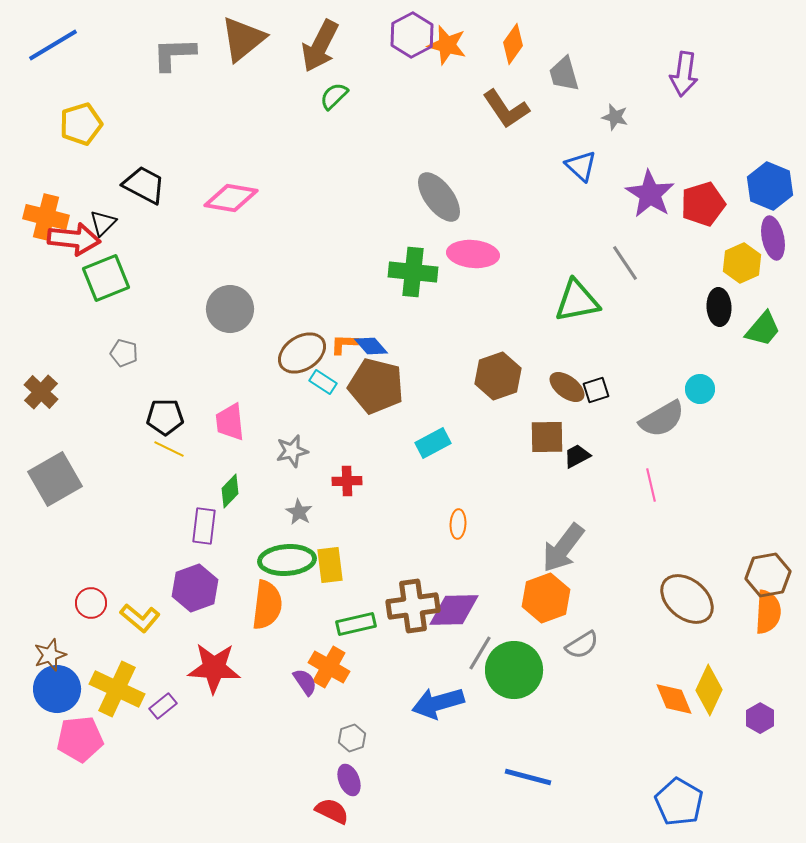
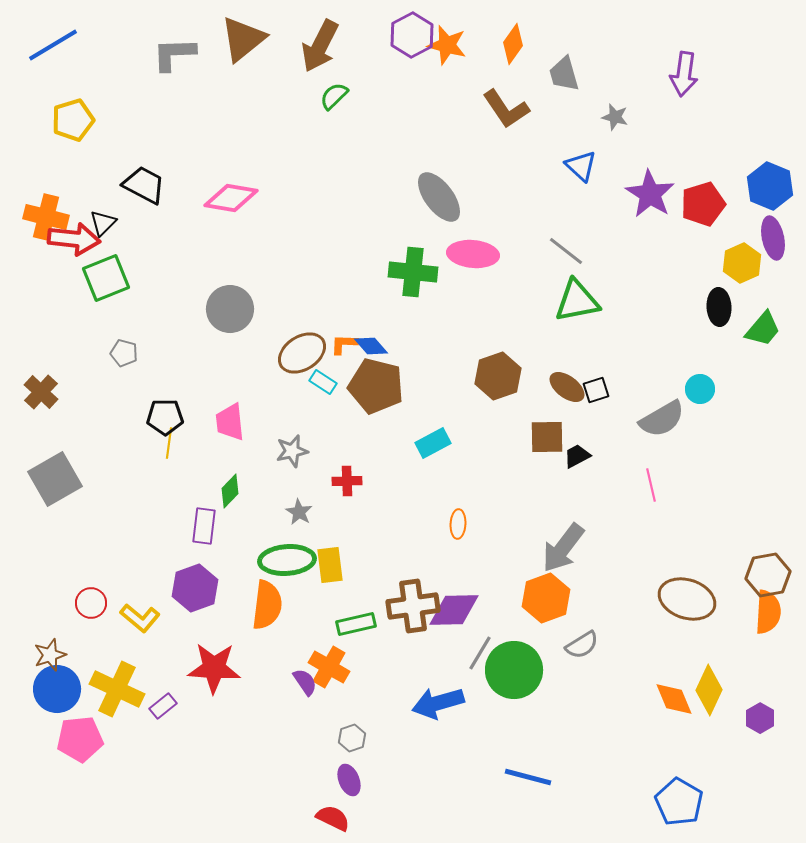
yellow pentagon at (81, 124): moved 8 px left, 4 px up
gray line at (625, 263): moved 59 px left, 12 px up; rotated 18 degrees counterclockwise
yellow line at (169, 449): moved 6 px up; rotated 72 degrees clockwise
brown ellipse at (687, 599): rotated 22 degrees counterclockwise
red semicircle at (332, 811): moved 1 px right, 7 px down
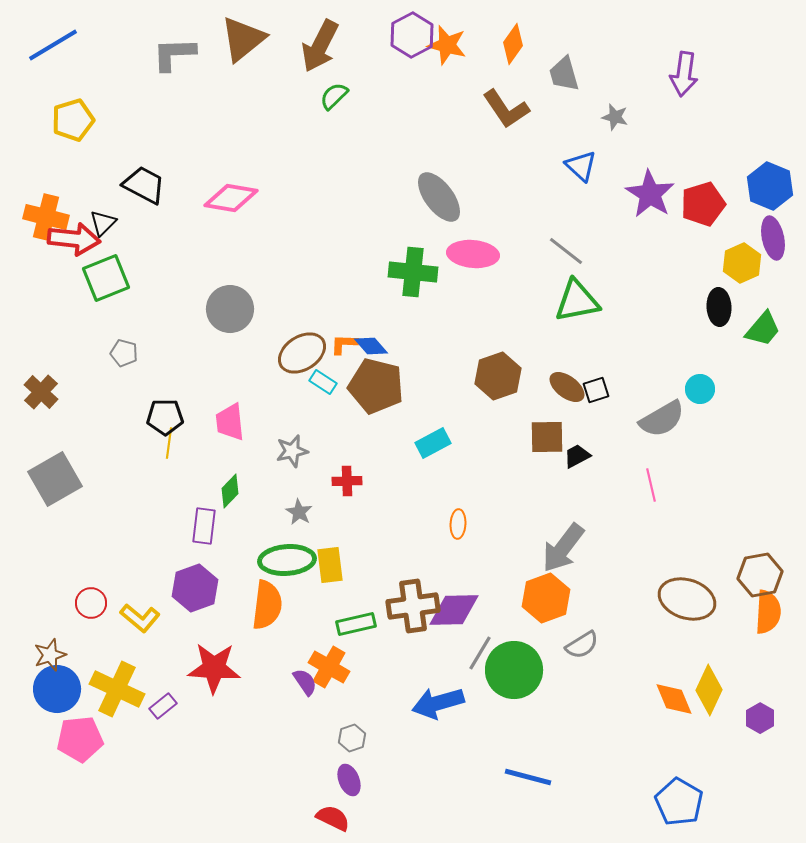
brown hexagon at (768, 575): moved 8 px left
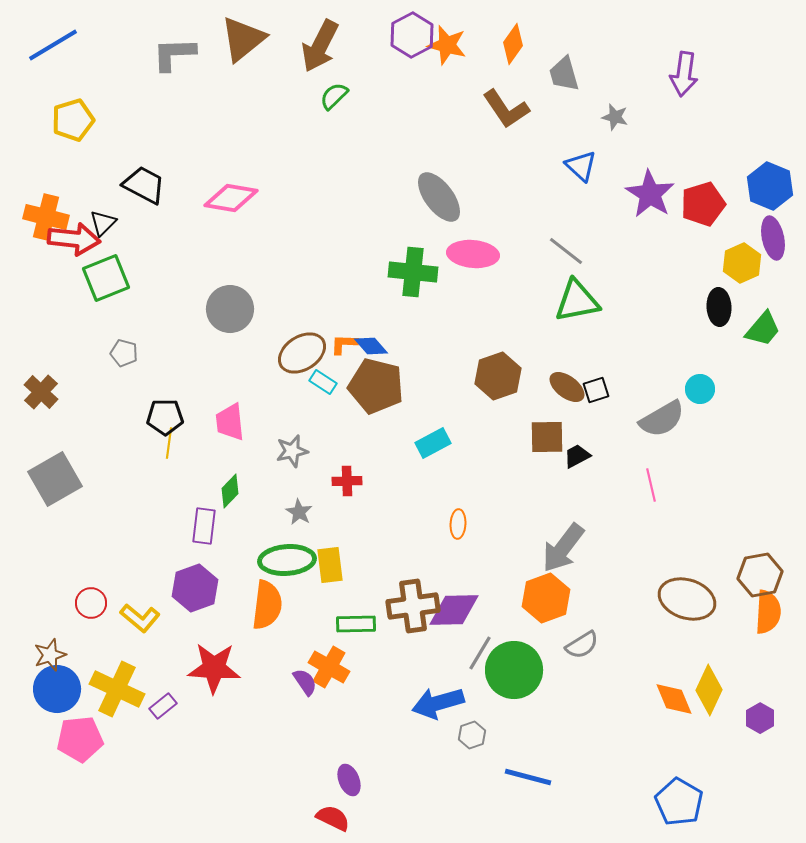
green rectangle at (356, 624): rotated 12 degrees clockwise
gray hexagon at (352, 738): moved 120 px right, 3 px up
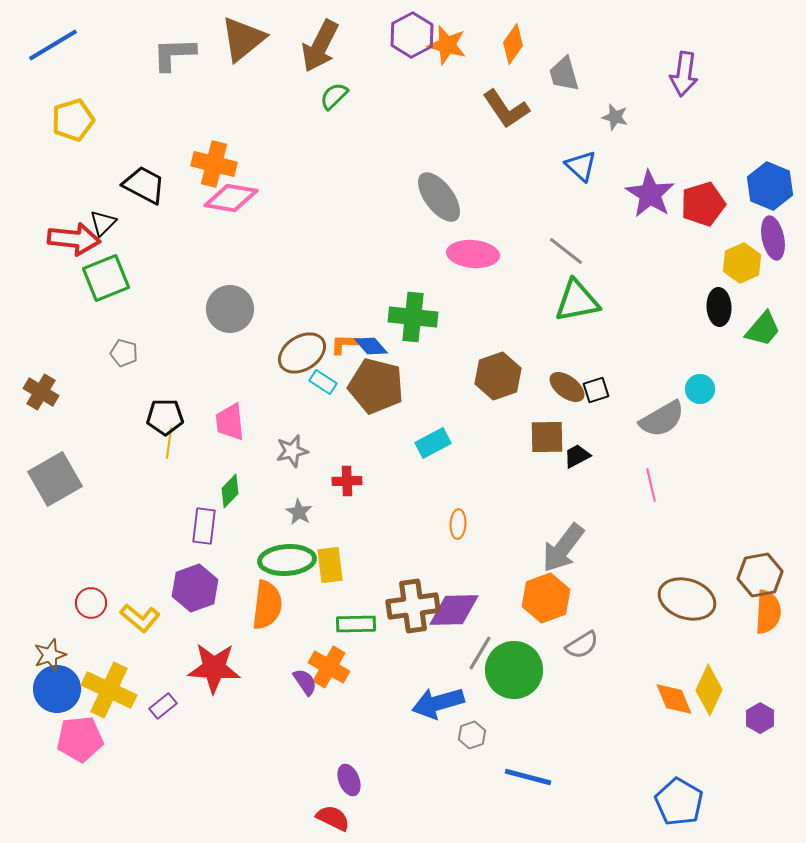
orange cross at (46, 217): moved 168 px right, 53 px up
green cross at (413, 272): moved 45 px down
brown cross at (41, 392): rotated 12 degrees counterclockwise
yellow cross at (117, 689): moved 8 px left, 1 px down
